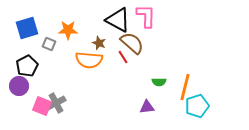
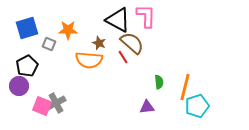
green semicircle: rotated 96 degrees counterclockwise
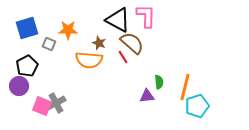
purple triangle: moved 11 px up
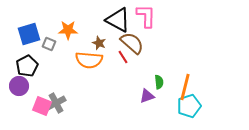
blue square: moved 2 px right, 6 px down
purple triangle: rotated 14 degrees counterclockwise
cyan pentagon: moved 8 px left
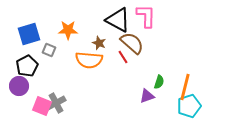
gray square: moved 6 px down
green semicircle: rotated 24 degrees clockwise
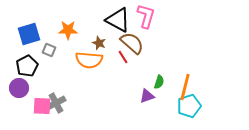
pink L-shape: rotated 15 degrees clockwise
purple circle: moved 2 px down
pink square: rotated 18 degrees counterclockwise
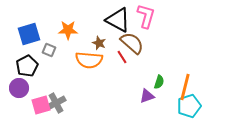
red line: moved 1 px left
pink square: moved 1 px left, 1 px up; rotated 18 degrees counterclockwise
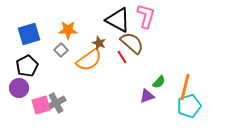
gray square: moved 12 px right; rotated 24 degrees clockwise
orange semicircle: rotated 40 degrees counterclockwise
green semicircle: rotated 24 degrees clockwise
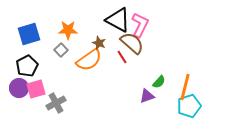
pink L-shape: moved 6 px left, 9 px down; rotated 10 degrees clockwise
pink square: moved 5 px left, 16 px up
